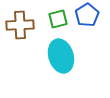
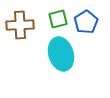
blue pentagon: moved 1 px left, 7 px down
cyan ellipse: moved 2 px up
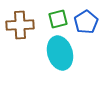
cyan ellipse: moved 1 px left, 1 px up
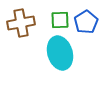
green square: moved 2 px right, 1 px down; rotated 12 degrees clockwise
brown cross: moved 1 px right, 2 px up; rotated 8 degrees counterclockwise
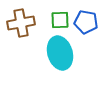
blue pentagon: rotated 30 degrees counterclockwise
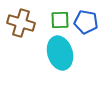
brown cross: rotated 28 degrees clockwise
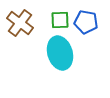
brown cross: moved 1 px left; rotated 20 degrees clockwise
